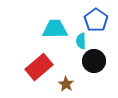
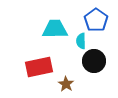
red rectangle: rotated 28 degrees clockwise
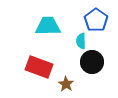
cyan trapezoid: moved 7 px left, 3 px up
black circle: moved 2 px left, 1 px down
red rectangle: rotated 32 degrees clockwise
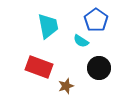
cyan trapezoid: rotated 80 degrees clockwise
cyan semicircle: rotated 56 degrees counterclockwise
black circle: moved 7 px right, 6 px down
brown star: moved 2 px down; rotated 21 degrees clockwise
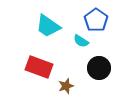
cyan trapezoid: rotated 136 degrees clockwise
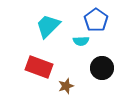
cyan trapezoid: rotated 100 degrees clockwise
cyan semicircle: rotated 35 degrees counterclockwise
black circle: moved 3 px right
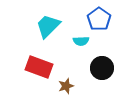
blue pentagon: moved 3 px right, 1 px up
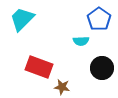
cyan trapezoid: moved 26 px left, 7 px up
brown star: moved 4 px left, 1 px down; rotated 28 degrees clockwise
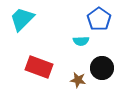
brown star: moved 16 px right, 7 px up
